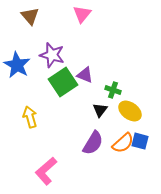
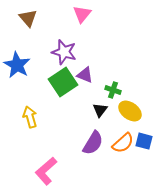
brown triangle: moved 2 px left, 2 px down
purple star: moved 12 px right, 3 px up
blue square: moved 4 px right
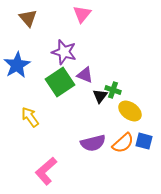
blue star: rotated 12 degrees clockwise
green square: moved 3 px left
black triangle: moved 14 px up
yellow arrow: rotated 20 degrees counterclockwise
purple semicircle: rotated 45 degrees clockwise
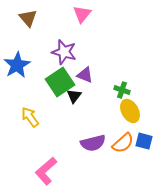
green cross: moved 9 px right
black triangle: moved 26 px left
yellow ellipse: rotated 25 degrees clockwise
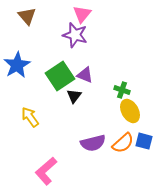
brown triangle: moved 1 px left, 2 px up
purple star: moved 11 px right, 17 px up
green square: moved 6 px up
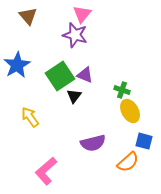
brown triangle: moved 1 px right
orange semicircle: moved 5 px right, 19 px down
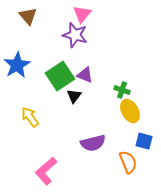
orange semicircle: rotated 70 degrees counterclockwise
